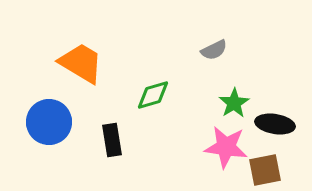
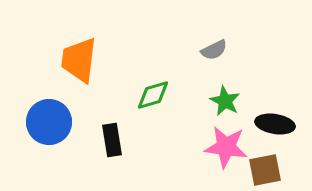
orange trapezoid: moved 2 px left, 3 px up; rotated 114 degrees counterclockwise
green star: moved 9 px left, 2 px up; rotated 12 degrees counterclockwise
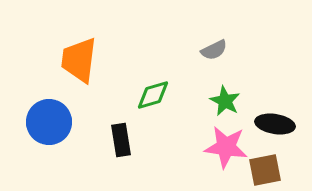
black rectangle: moved 9 px right
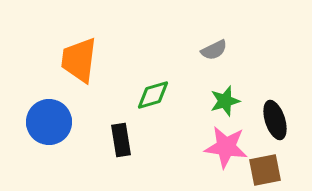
green star: rotated 28 degrees clockwise
black ellipse: moved 4 px up; rotated 63 degrees clockwise
